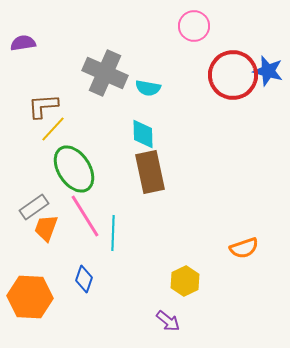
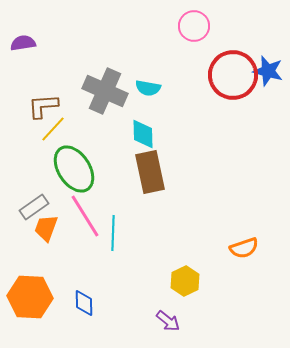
gray cross: moved 18 px down
blue diamond: moved 24 px down; rotated 20 degrees counterclockwise
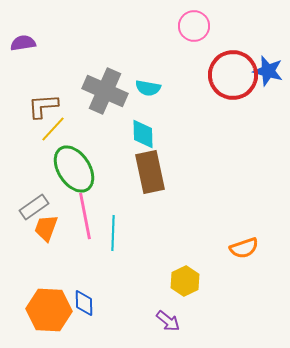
pink line: rotated 21 degrees clockwise
orange hexagon: moved 19 px right, 13 px down
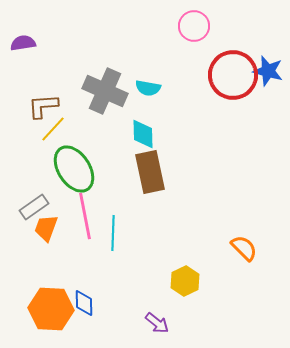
orange semicircle: rotated 116 degrees counterclockwise
orange hexagon: moved 2 px right, 1 px up
purple arrow: moved 11 px left, 2 px down
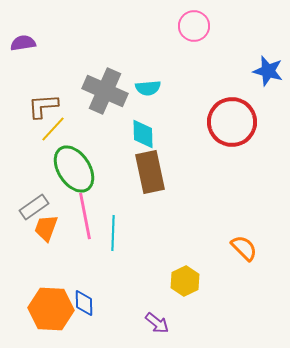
red circle: moved 1 px left, 47 px down
cyan semicircle: rotated 15 degrees counterclockwise
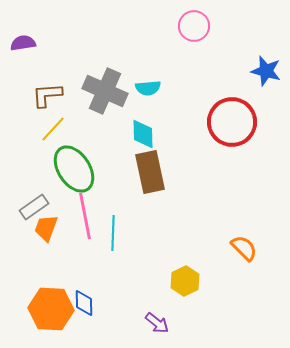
blue star: moved 2 px left
brown L-shape: moved 4 px right, 11 px up
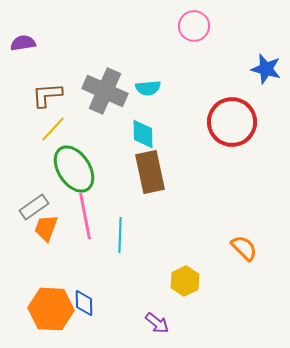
blue star: moved 2 px up
cyan line: moved 7 px right, 2 px down
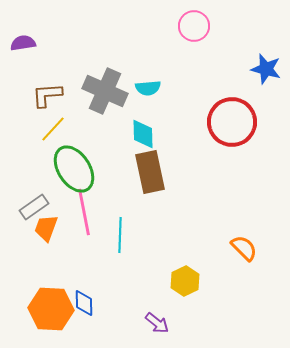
pink line: moved 1 px left, 4 px up
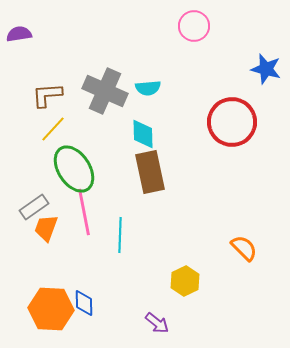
purple semicircle: moved 4 px left, 9 px up
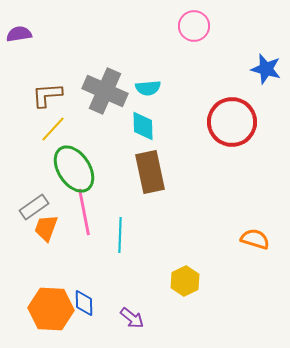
cyan diamond: moved 8 px up
orange semicircle: moved 11 px right, 9 px up; rotated 28 degrees counterclockwise
purple arrow: moved 25 px left, 5 px up
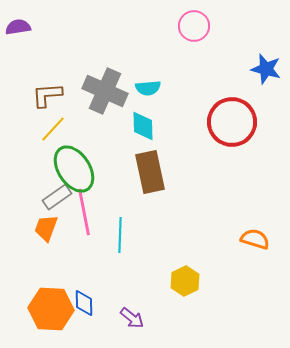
purple semicircle: moved 1 px left, 7 px up
gray rectangle: moved 23 px right, 10 px up
